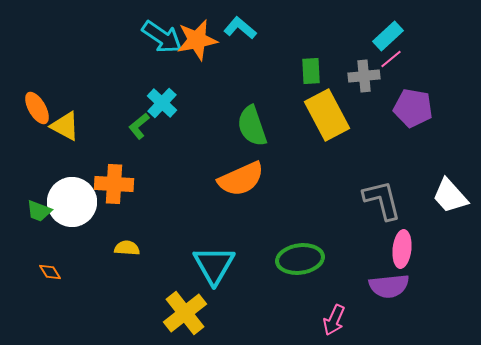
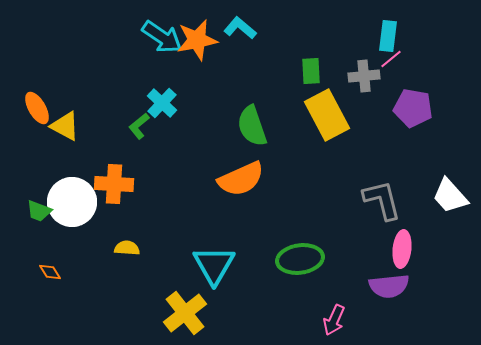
cyan rectangle: rotated 40 degrees counterclockwise
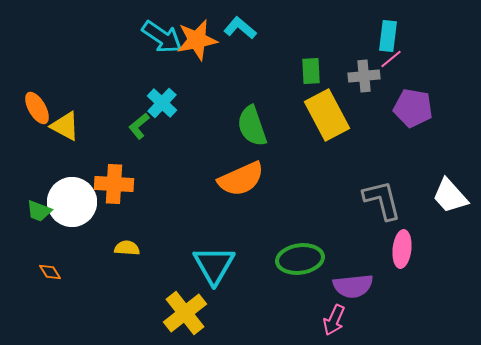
purple semicircle: moved 36 px left
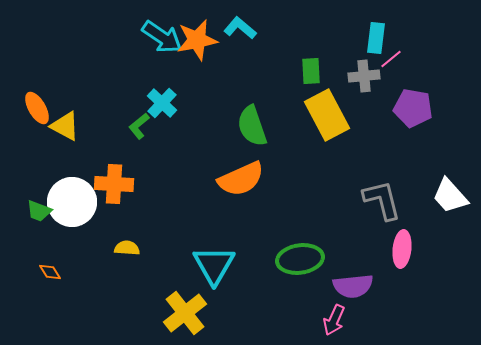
cyan rectangle: moved 12 px left, 2 px down
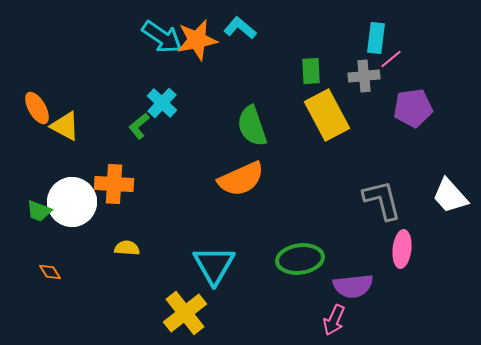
purple pentagon: rotated 18 degrees counterclockwise
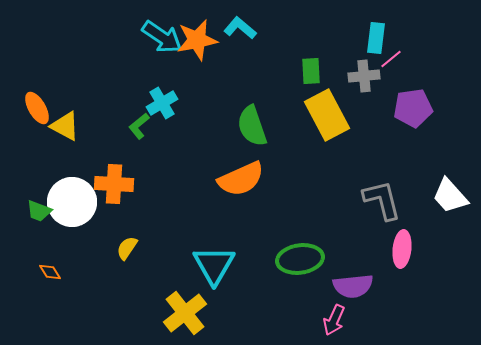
cyan cross: rotated 16 degrees clockwise
yellow semicircle: rotated 60 degrees counterclockwise
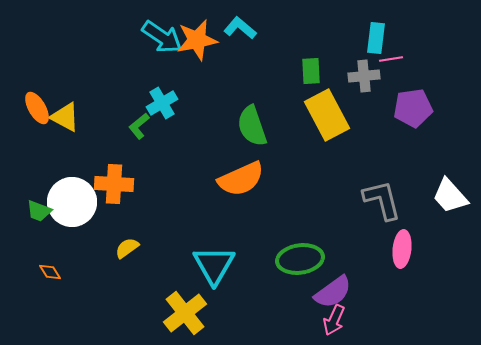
pink line: rotated 30 degrees clockwise
yellow triangle: moved 9 px up
yellow semicircle: rotated 20 degrees clockwise
purple semicircle: moved 20 px left, 6 px down; rotated 30 degrees counterclockwise
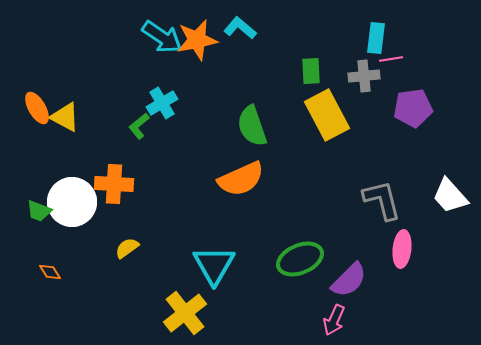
green ellipse: rotated 15 degrees counterclockwise
purple semicircle: moved 16 px right, 12 px up; rotated 9 degrees counterclockwise
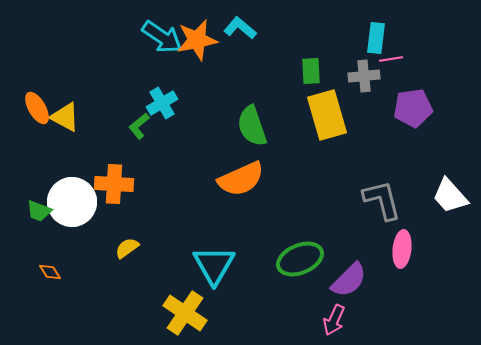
yellow rectangle: rotated 12 degrees clockwise
yellow cross: rotated 18 degrees counterclockwise
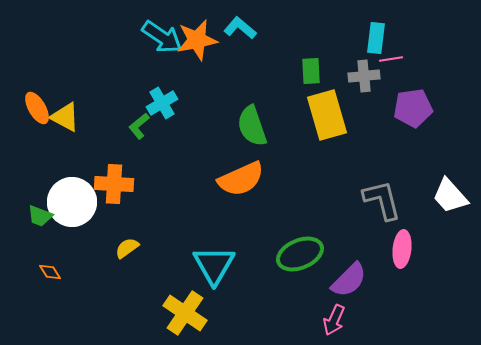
green trapezoid: moved 1 px right, 5 px down
green ellipse: moved 5 px up
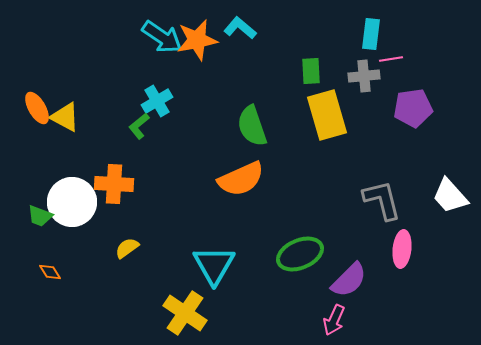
cyan rectangle: moved 5 px left, 4 px up
cyan cross: moved 5 px left, 2 px up
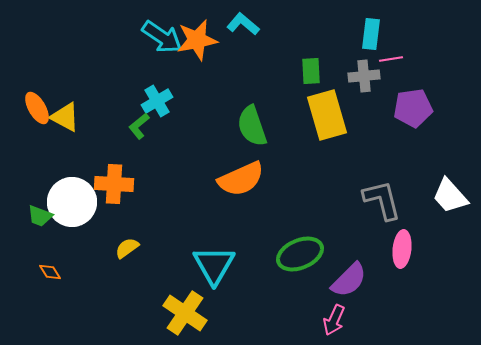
cyan L-shape: moved 3 px right, 4 px up
